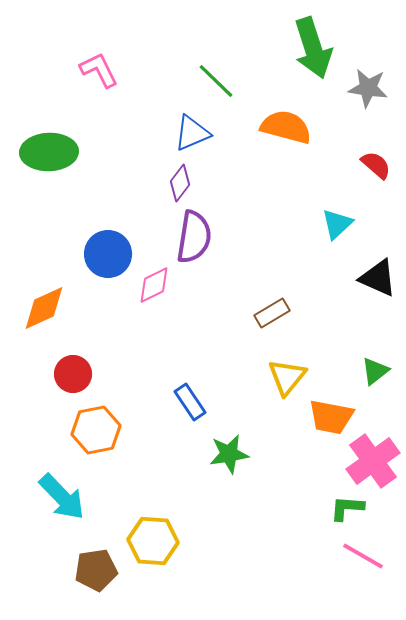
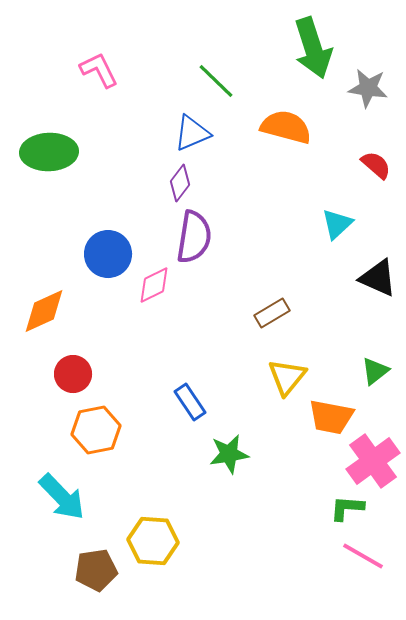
orange diamond: moved 3 px down
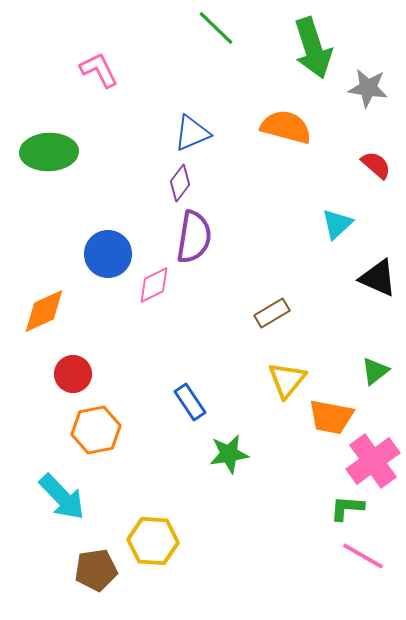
green line: moved 53 px up
yellow triangle: moved 3 px down
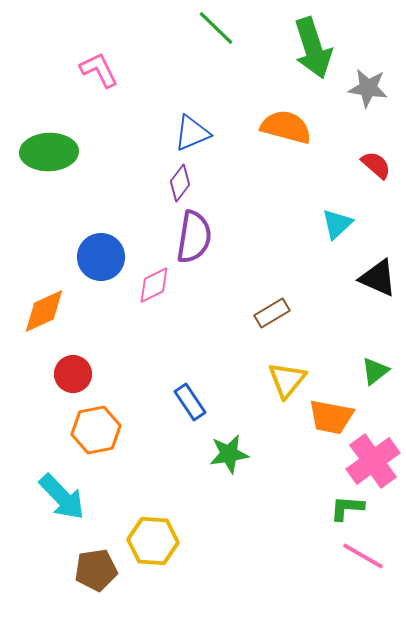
blue circle: moved 7 px left, 3 px down
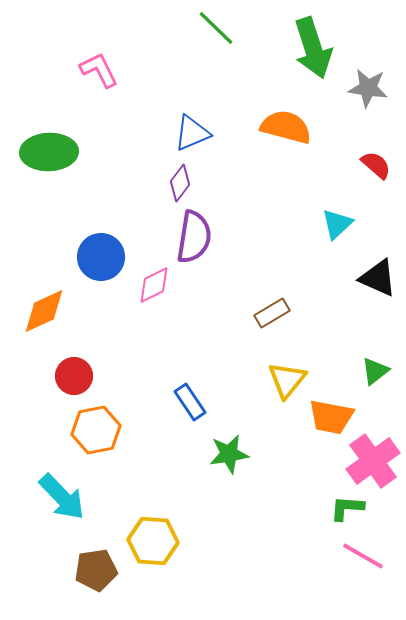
red circle: moved 1 px right, 2 px down
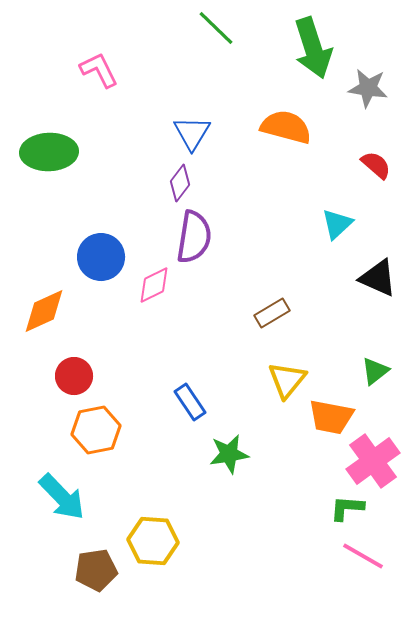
blue triangle: rotated 36 degrees counterclockwise
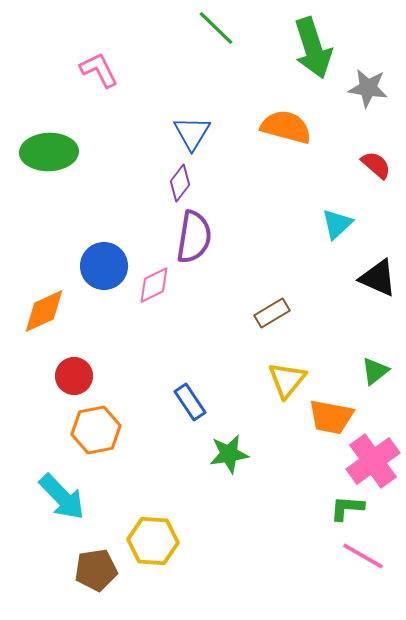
blue circle: moved 3 px right, 9 px down
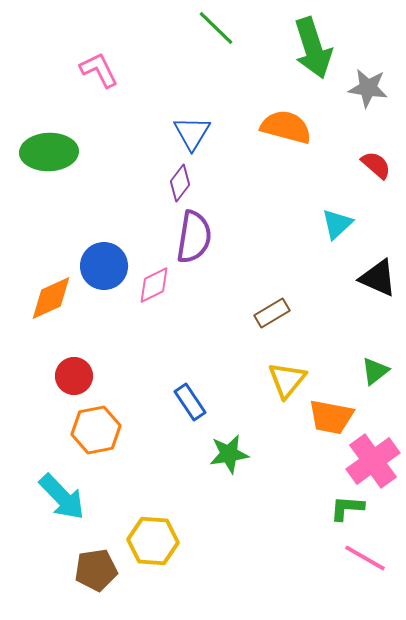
orange diamond: moved 7 px right, 13 px up
pink line: moved 2 px right, 2 px down
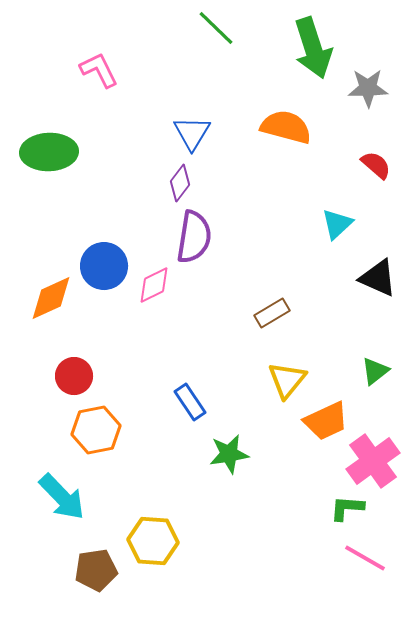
gray star: rotated 9 degrees counterclockwise
orange trapezoid: moved 5 px left, 4 px down; rotated 36 degrees counterclockwise
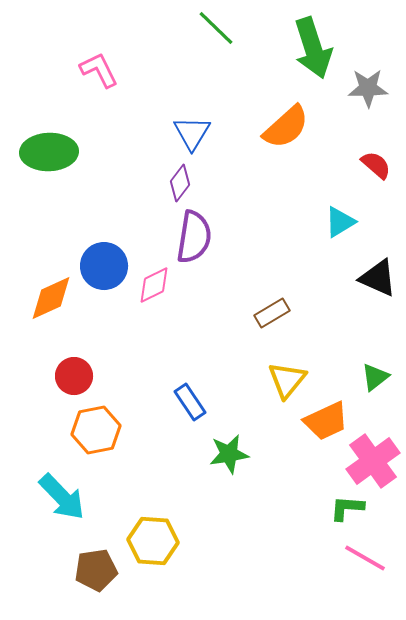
orange semicircle: rotated 123 degrees clockwise
cyan triangle: moved 3 px right, 2 px up; rotated 12 degrees clockwise
green triangle: moved 6 px down
